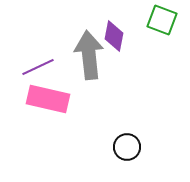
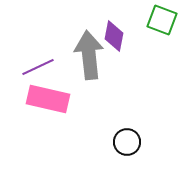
black circle: moved 5 px up
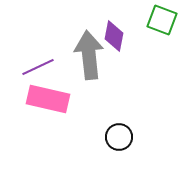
black circle: moved 8 px left, 5 px up
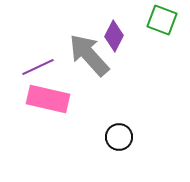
purple diamond: rotated 16 degrees clockwise
gray arrow: rotated 36 degrees counterclockwise
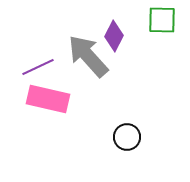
green square: rotated 20 degrees counterclockwise
gray arrow: moved 1 px left, 1 px down
black circle: moved 8 px right
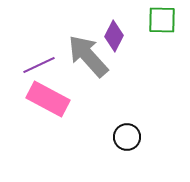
purple line: moved 1 px right, 2 px up
pink rectangle: rotated 15 degrees clockwise
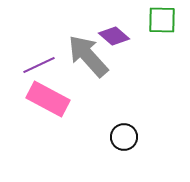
purple diamond: rotated 76 degrees counterclockwise
black circle: moved 3 px left
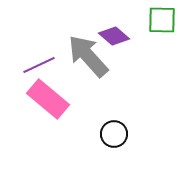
pink rectangle: rotated 12 degrees clockwise
black circle: moved 10 px left, 3 px up
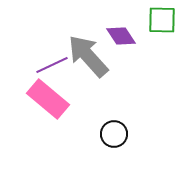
purple diamond: moved 7 px right; rotated 16 degrees clockwise
purple line: moved 13 px right
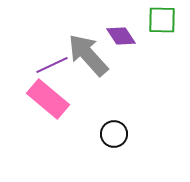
gray arrow: moved 1 px up
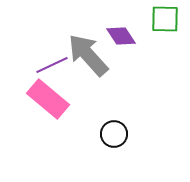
green square: moved 3 px right, 1 px up
